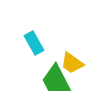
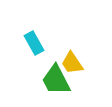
yellow trapezoid: rotated 20 degrees clockwise
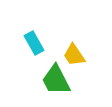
yellow trapezoid: moved 2 px right, 8 px up
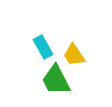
cyan rectangle: moved 9 px right, 4 px down
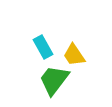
green trapezoid: moved 2 px left; rotated 64 degrees clockwise
